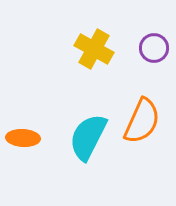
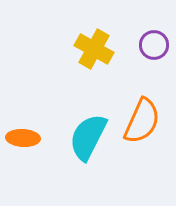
purple circle: moved 3 px up
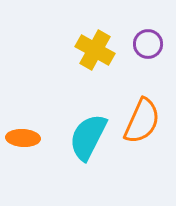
purple circle: moved 6 px left, 1 px up
yellow cross: moved 1 px right, 1 px down
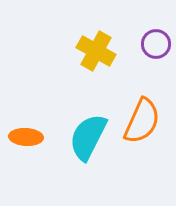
purple circle: moved 8 px right
yellow cross: moved 1 px right, 1 px down
orange ellipse: moved 3 px right, 1 px up
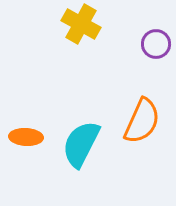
yellow cross: moved 15 px left, 27 px up
cyan semicircle: moved 7 px left, 7 px down
